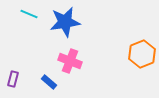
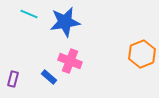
blue rectangle: moved 5 px up
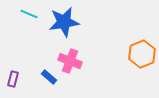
blue star: moved 1 px left
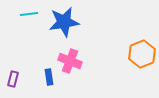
cyan line: rotated 30 degrees counterclockwise
blue rectangle: rotated 42 degrees clockwise
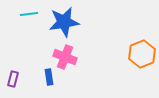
pink cross: moved 5 px left, 4 px up
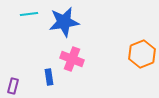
pink cross: moved 7 px right, 2 px down
purple rectangle: moved 7 px down
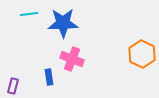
blue star: moved 1 px left, 1 px down; rotated 8 degrees clockwise
orange hexagon: rotated 12 degrees counterclockwise
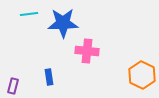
orange hexagon: moved 21 px down
pink cross: moved 15 px right, 8 px up; rotated 15 degrees counterclockwise
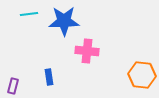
blue star: moved 1 px right, 2 px up
orange hexagon: rotated 20 degrees counterclockwise
